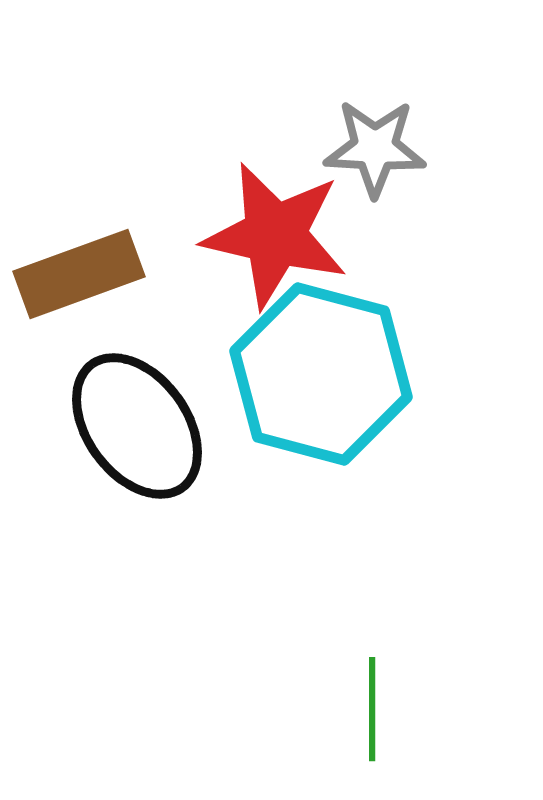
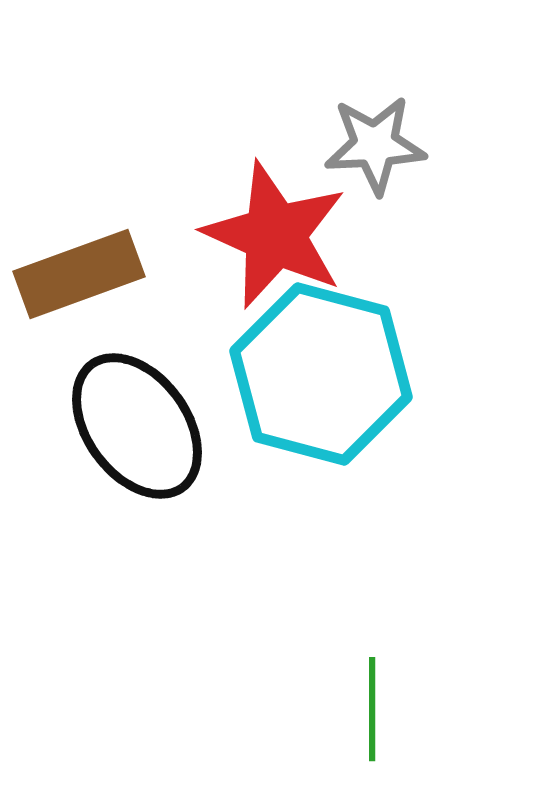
gray star: moved 3 px up; rotated 6 degrees counterclockwise
red star: rotated 11 degrees clockwise
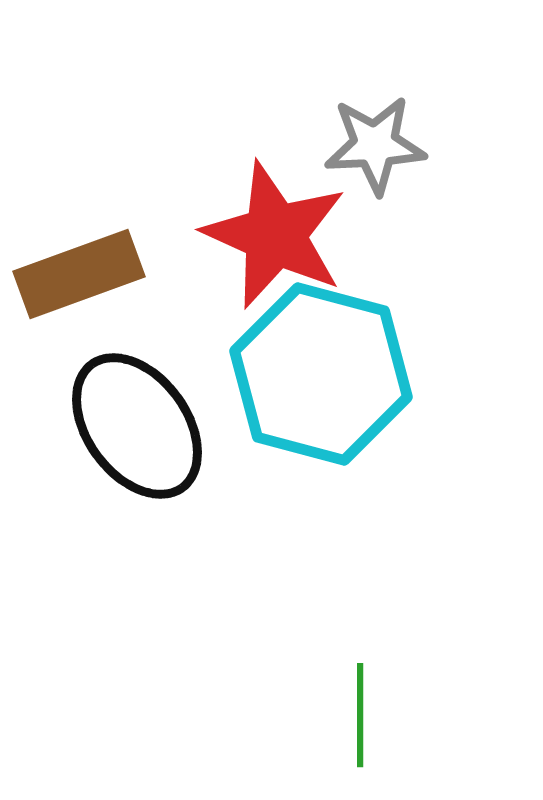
green line: moved 12 px left, 6 px down
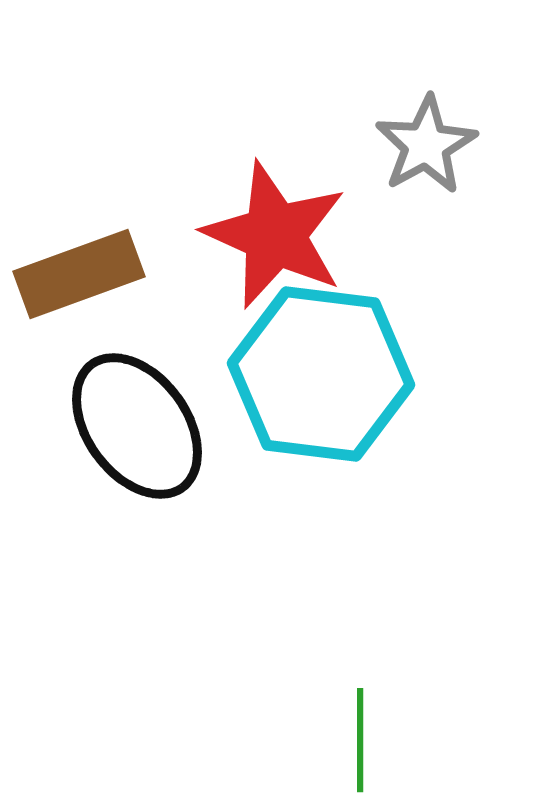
gray star: moved 51 px right; rotated 26 degrees counterclockwise
cyan hexagon: rotated 8 degrees counterclockwise
green line: moved 25 px down
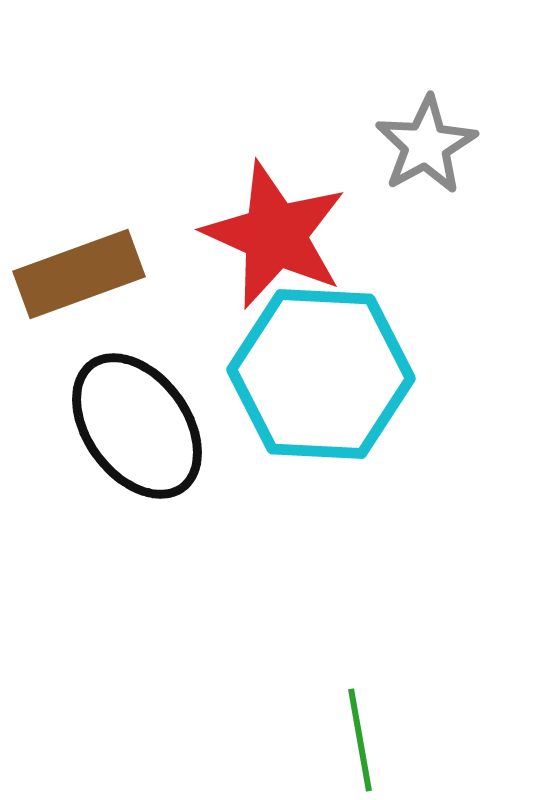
cyan hexagon: rotated 4 degrees counterclockwise
green line: rotated 10 degrees counterclockwise
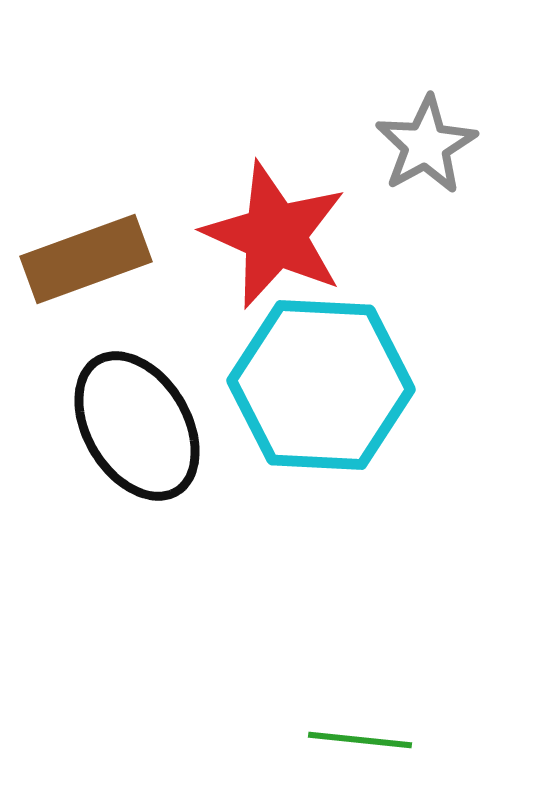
brown rectangle: moved 7 px right, 15 px up
cyan hexagon: moved 11 px down
black ellipse: rotated 5 degrees clockwise
green line: rotated 74 degrees counterclockwise
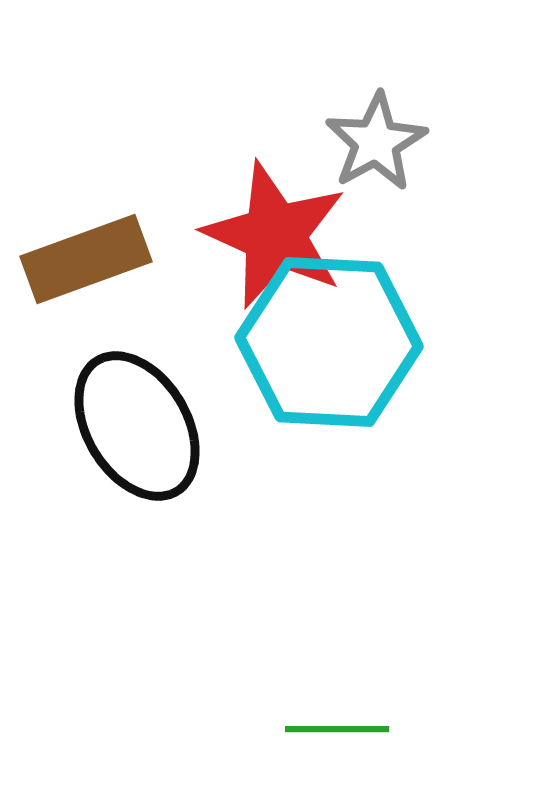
gray star: moved 50 px left, 3 px up
cyan hexagon: moved 8 px right, 43 px up
green line: moved 23 px left, 11 px up; rotated 6 degrees counterclockwise
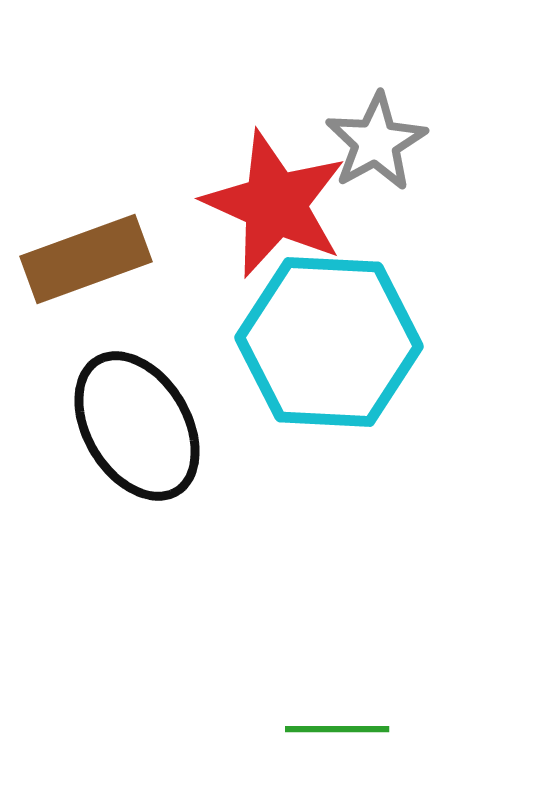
red star: moved 31 px up
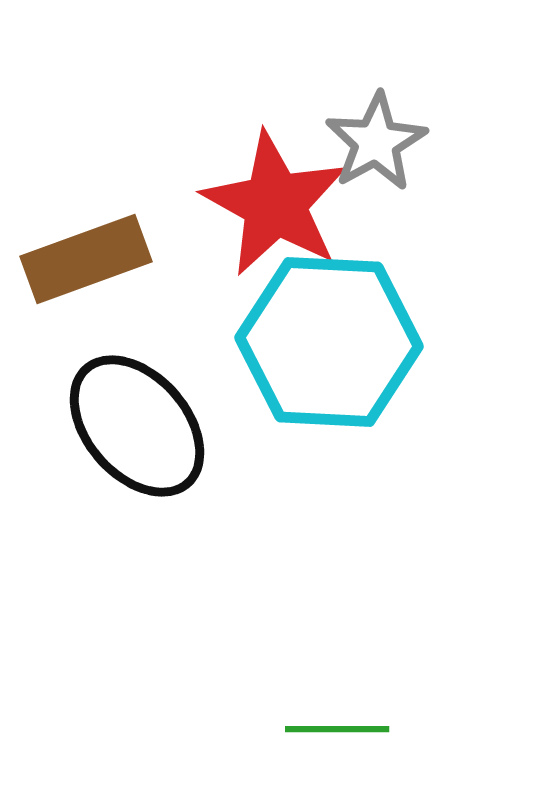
red star: rotated 5 degrees clockwise
black ellipse: rotated 10 degrees counterclockwise
